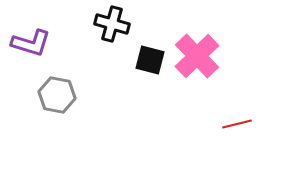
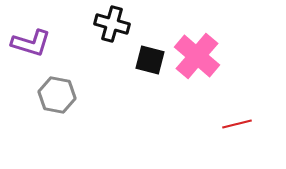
pink cross: rotated 6 degrees counterclockwise
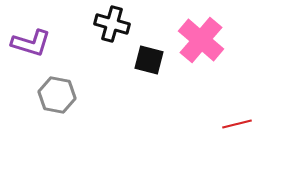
pink cross: moved 4 px right, 16 px up
black square: moved 1 px left
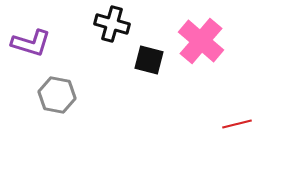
pink cross: moved 1 px down
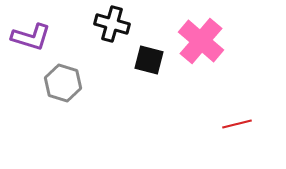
purple L-shape: moved 6 px up
gray hexagon: moved 6 px right, 12 px up; rotated 6 degrees clockwise
